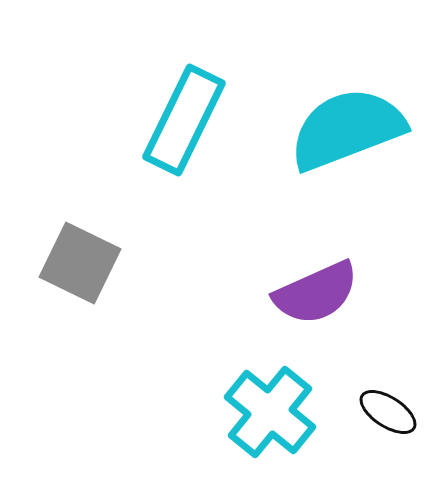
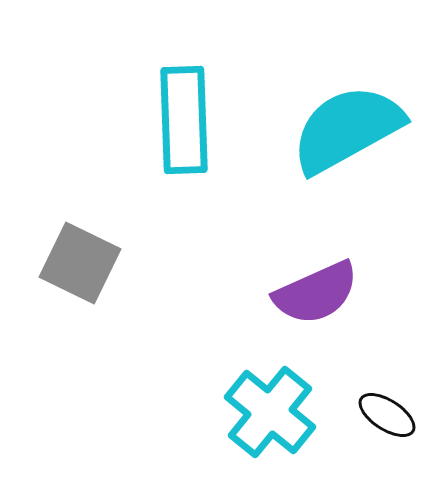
cyan rectangle: rotated 28 degrees counterclockwise
cyan semicircle: rotated 8 degrees counterclockwise
black ellipse: moved 1 px left, 3 px down
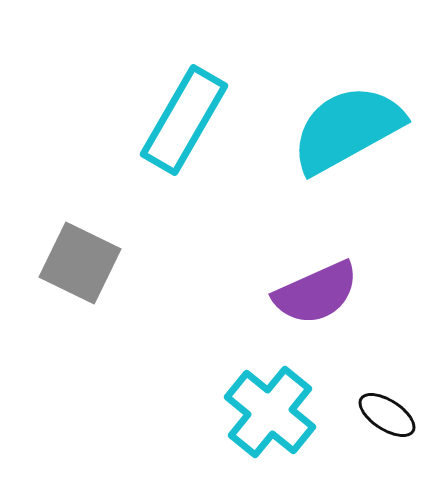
cyan rectangle: rotated 32 degrees clockwise
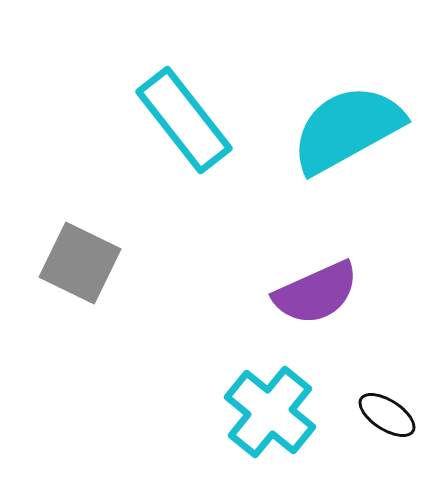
cyan rectangle: rotated 68 degrees counterclockwise
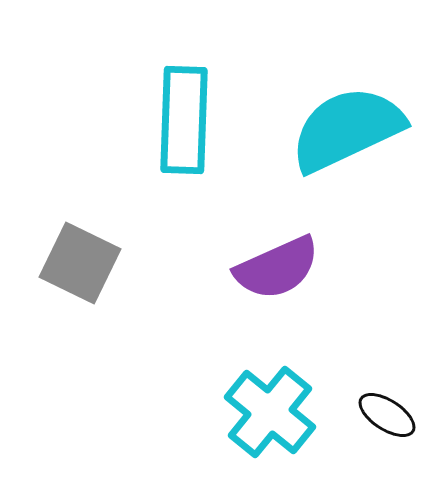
cyan rectangle: rotated 40 degrees clockwise
cyan semicircle: rotated 4 degrees clockwise
purple semicircle: moved 39 px left, 25 px up
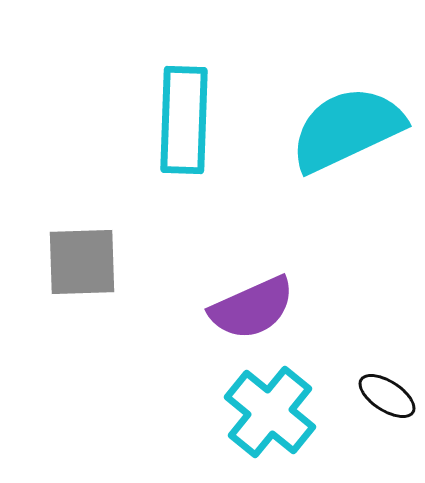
gray square: moved 2 px right, 1 px up; rotated 28 degrees counterclockwise
purple semicircle: moved 25 px left, 40 px down
black ellipse: moved 19 px up
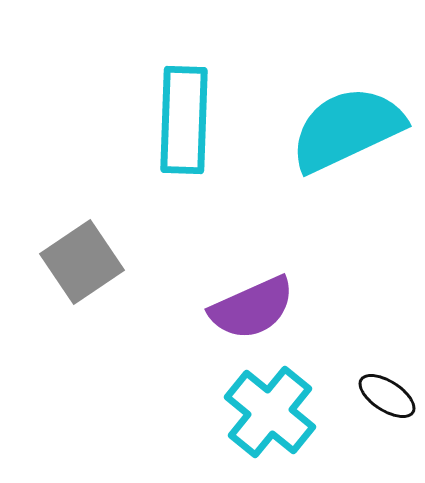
gray square: rotated 32 degrees counterclockwise
